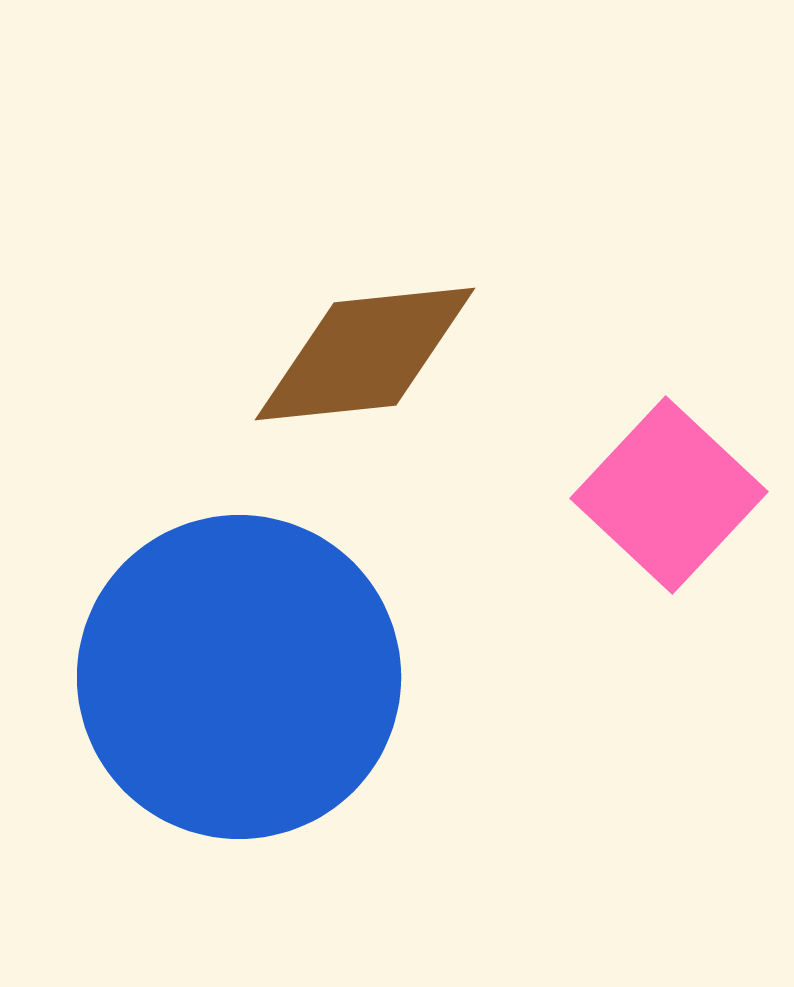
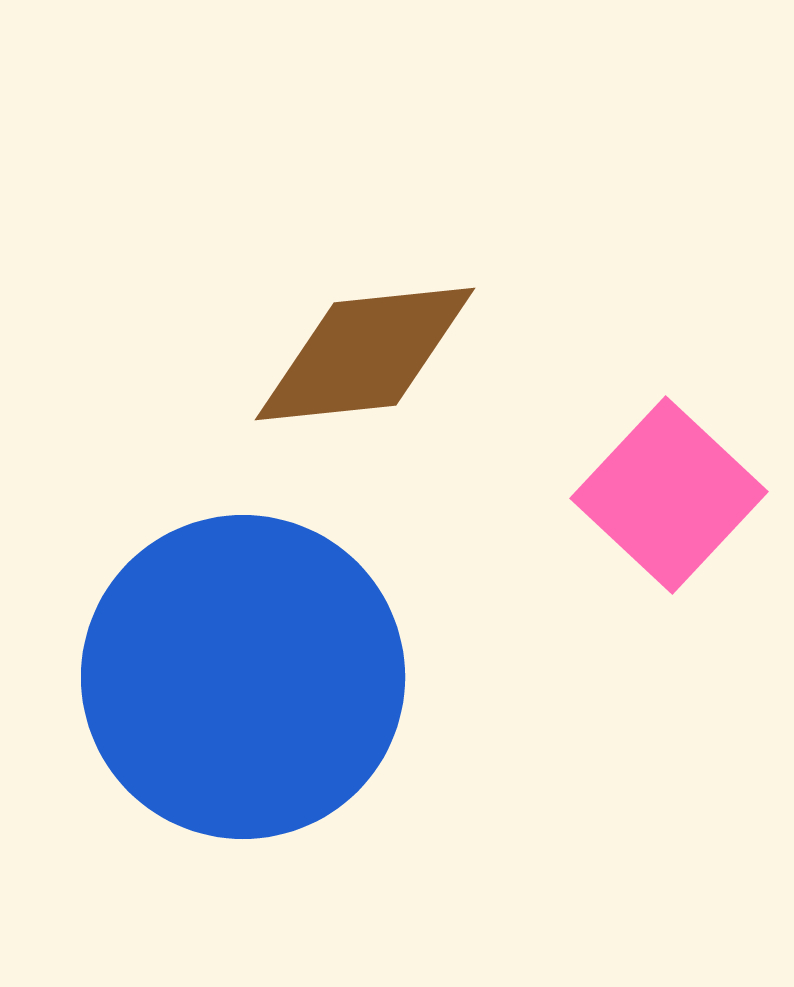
blue circle: moved 4 px right
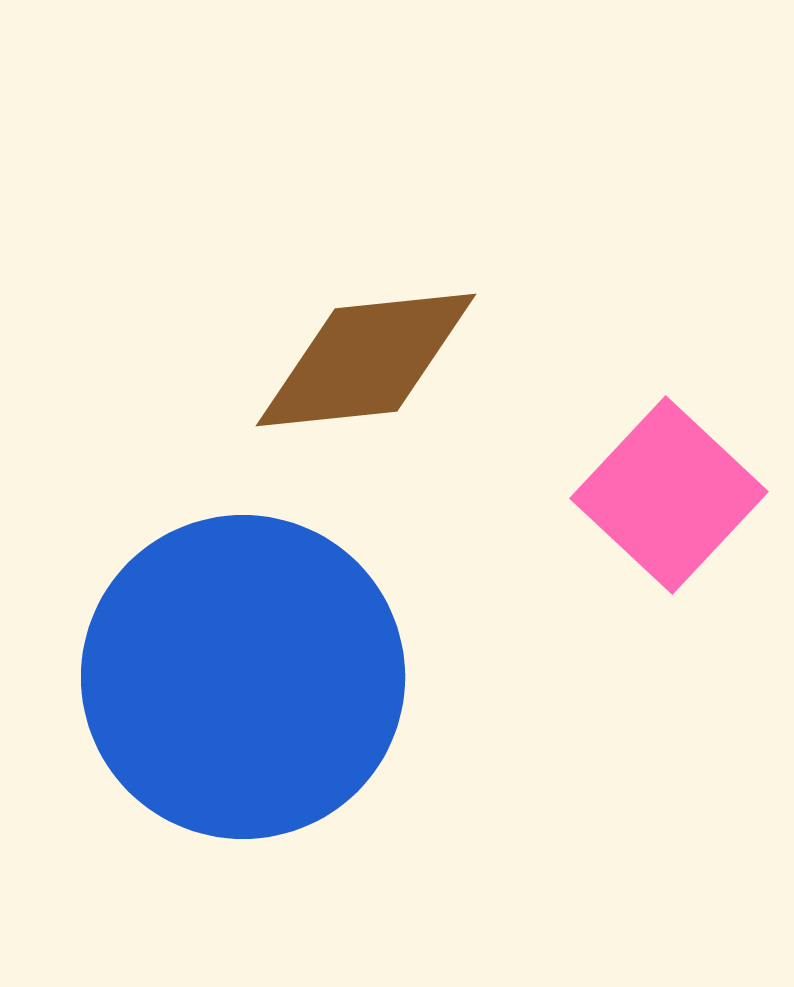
brown diamond: moved 1 px right, 6 px down
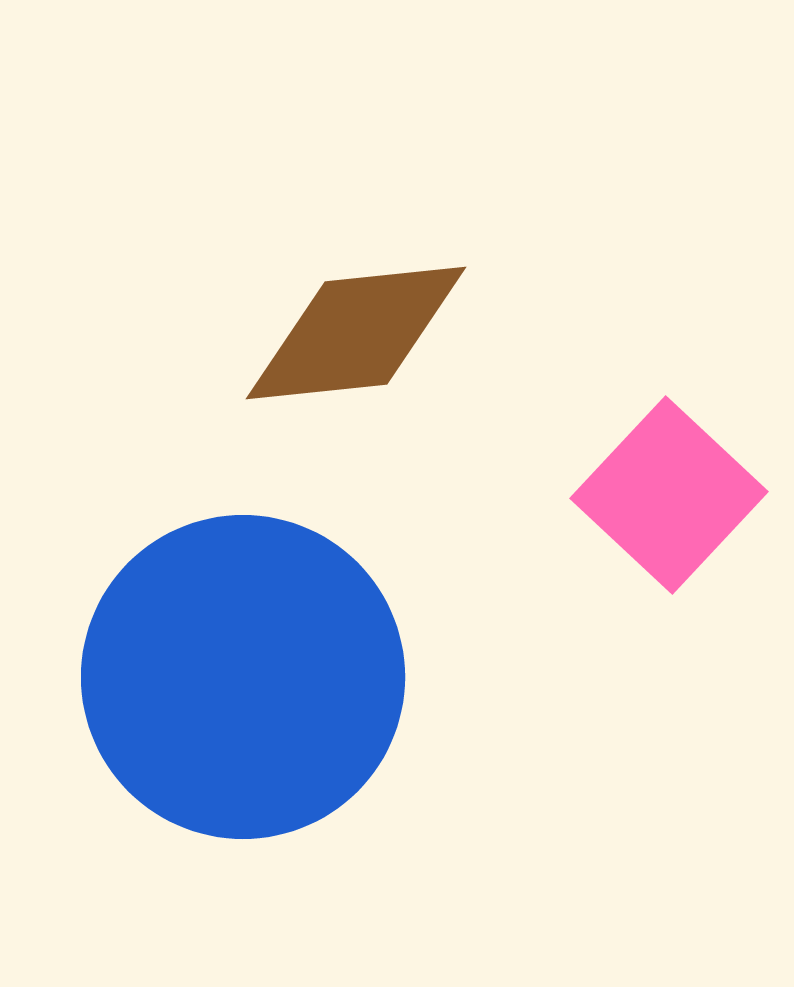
brown diamond: moved 10 px left, 27 px up
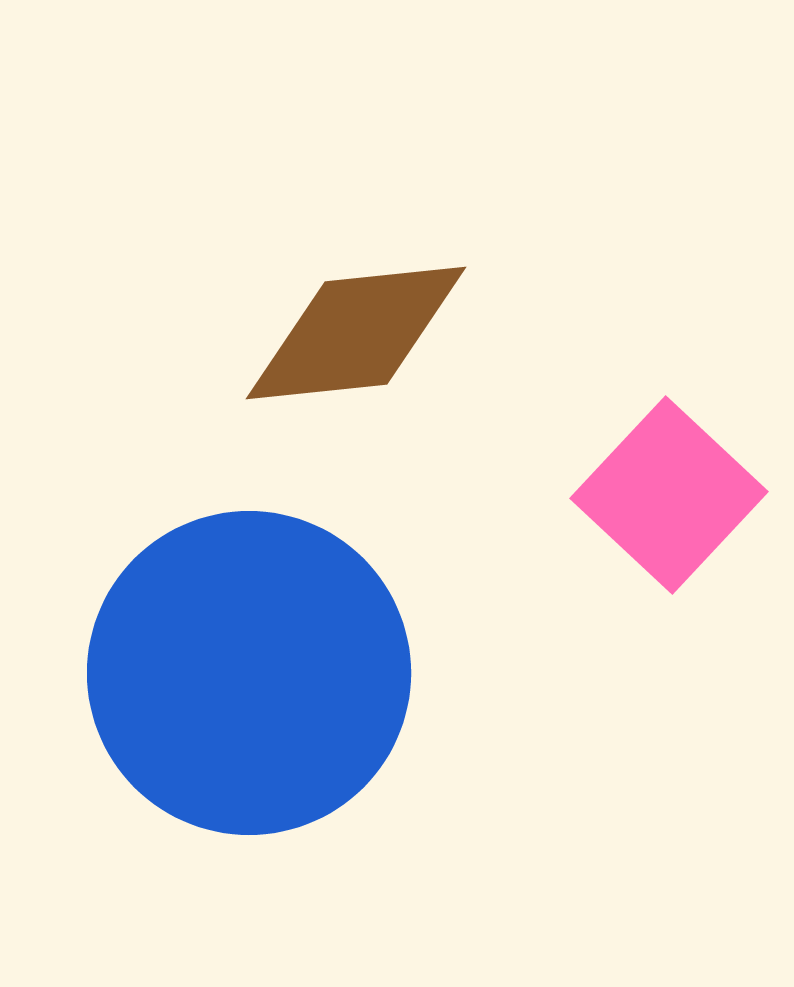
blue circle: moved 6 px right, 4 px up
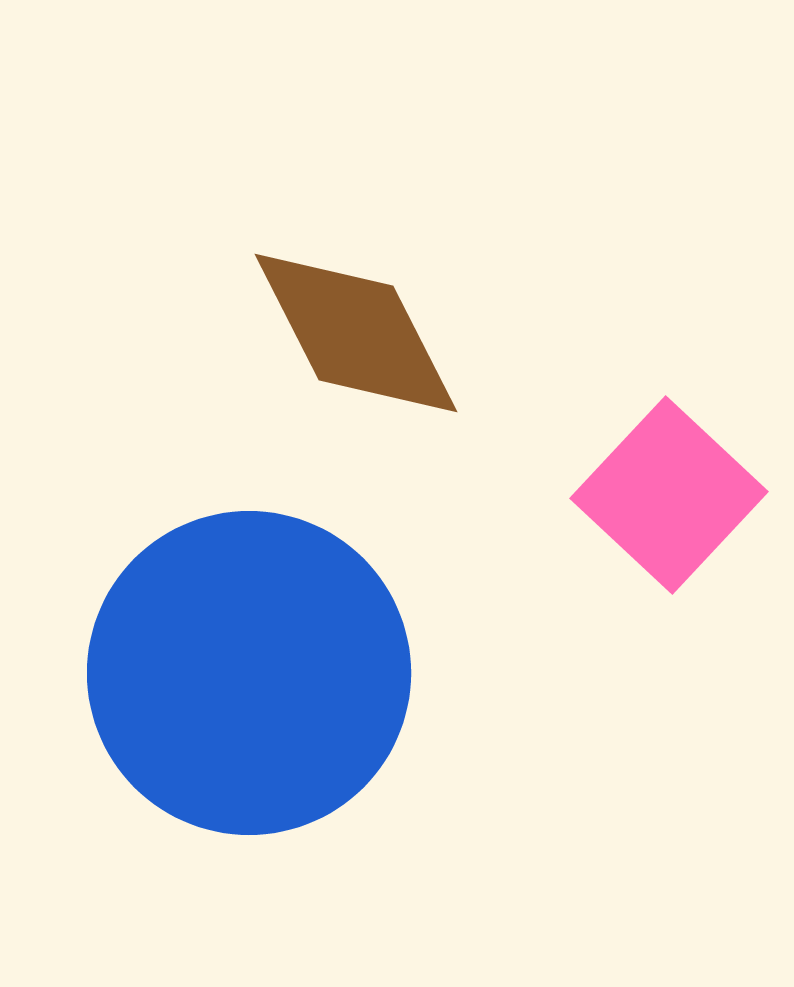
brown diamond: rotated 69 degrees clockwise
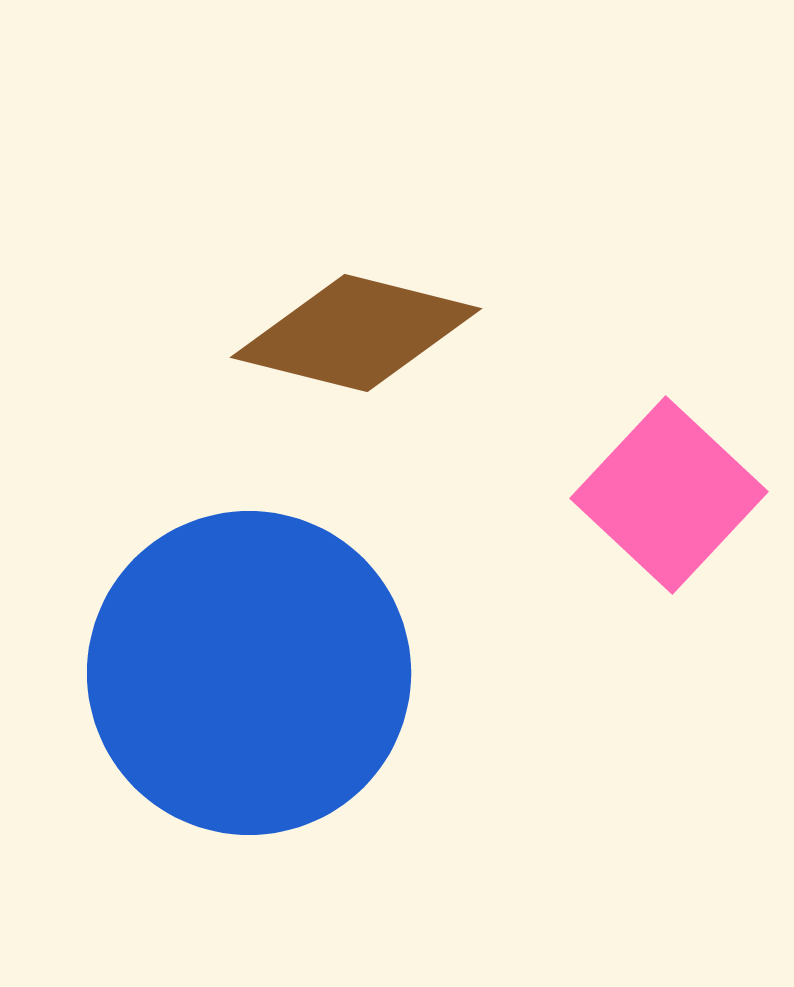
brown diamond: rotated 49 degrees counterclockwise
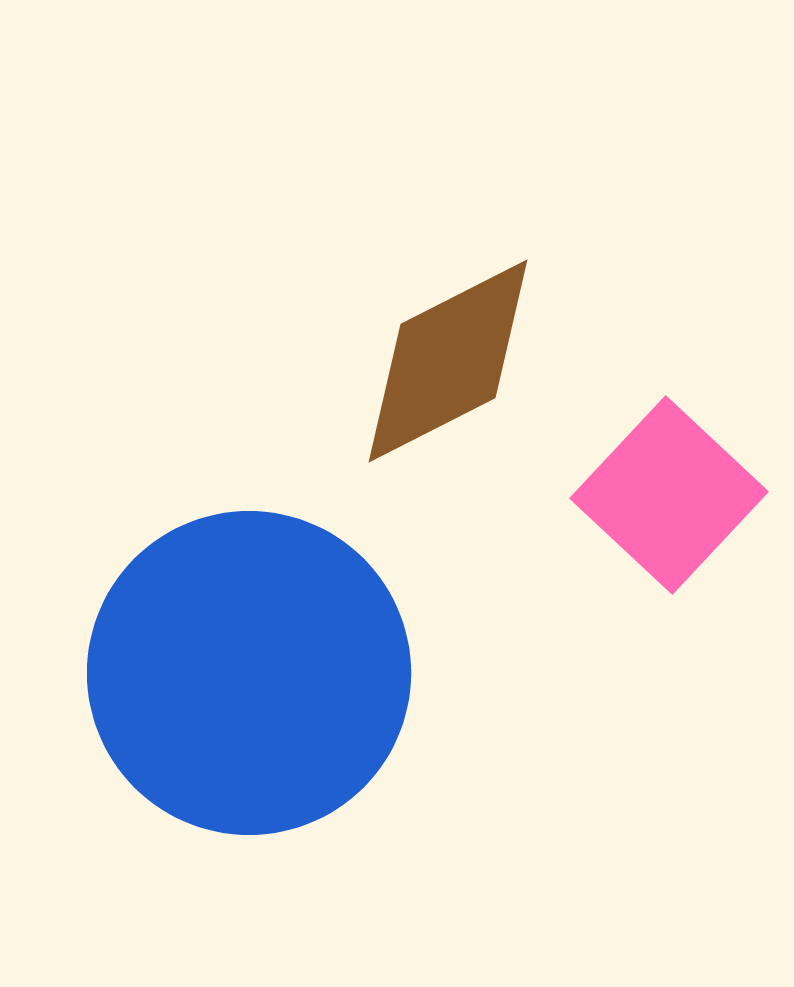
brown diamond: moved 92 px right, 28 px down; rotated 41 degrees counterclockwise
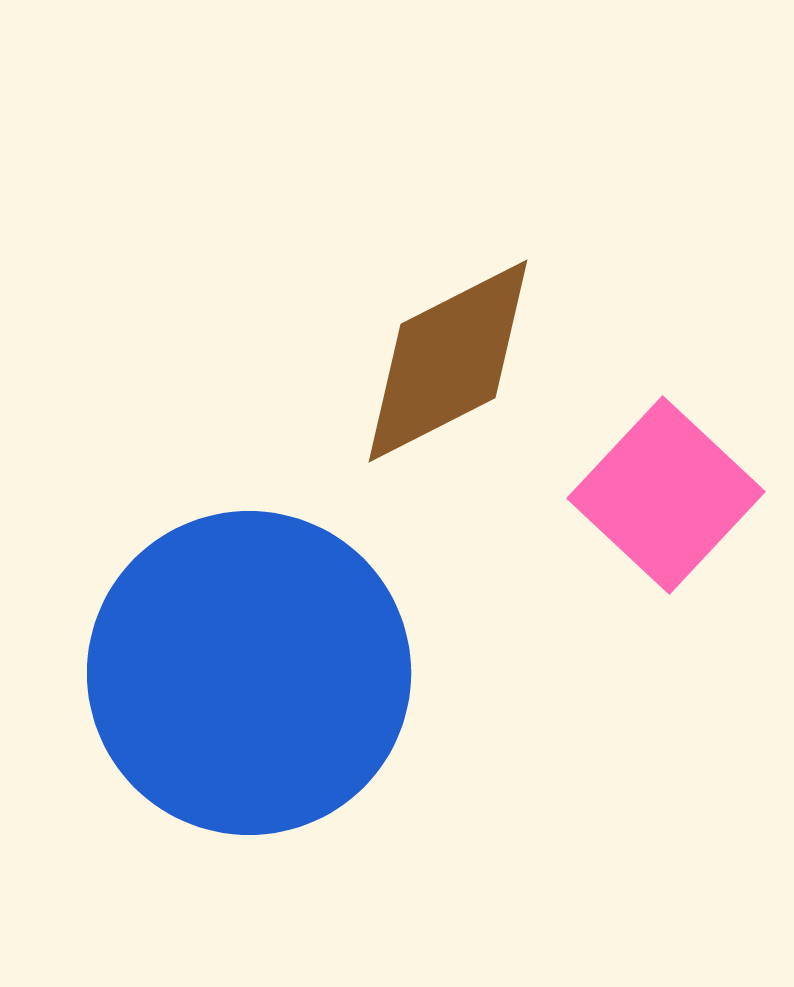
pink square: moved 3 px left
